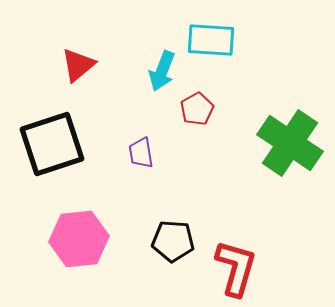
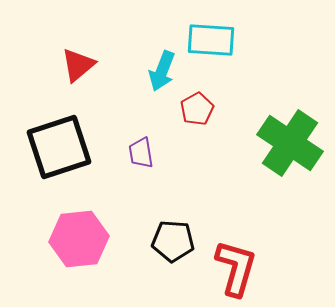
black square: moved 7 px right, 3 px down
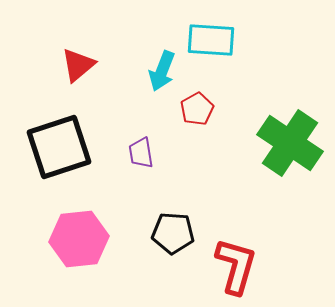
black pentagon: moved 8 px up
red L-shape: moved 2 px up
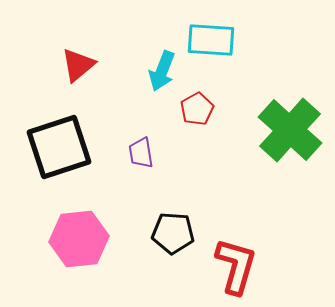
green cross: moved 13 px up; rotated 8 degrees clockwise
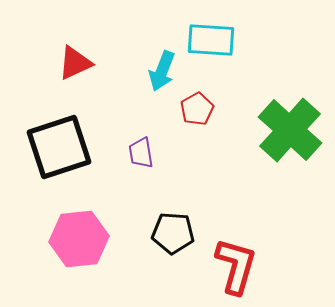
red triangle: moved 3 px left, 2 px up; rotated 15 degrees clockwise
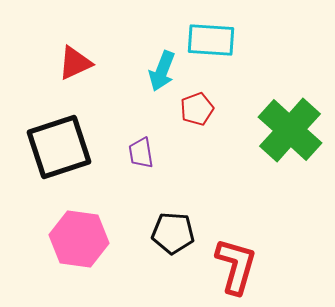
red pentagon: rotated 8 degrees clockwise
pink hexagon: rotated 14 degrees clockwise
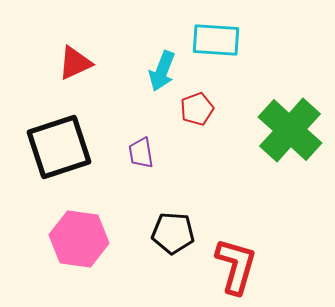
cyan rectangle: moved 5 px right
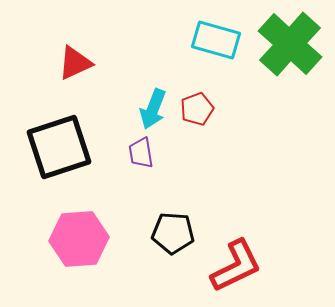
cyan rectangle: rotated 12 degrees clockwise
cyan arrow: moved 9 px left, 38 px down
green cross: moved 86 px up
pink hexagon: rotated 12 degrees counterclockwise
red L-shape: rotated 48 degrees clockwise
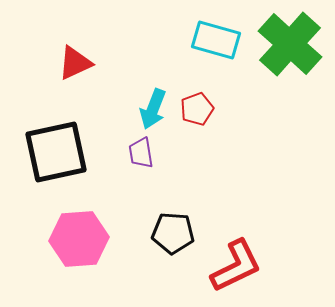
black square: moved 3 px left, 5 px down; rotated 6 degrees clockwise
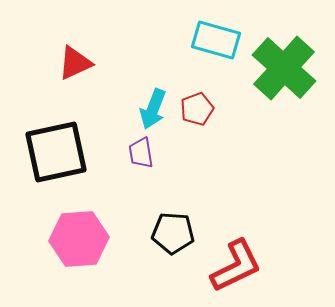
green cross: moved 6 px left, 24 px down
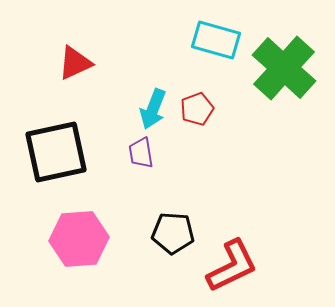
red L-shape: moved 4 px left
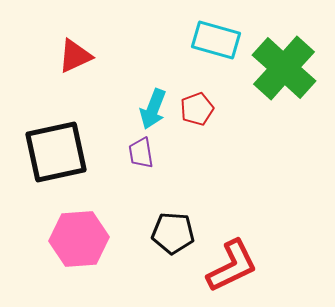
red triangle: moved 7 px up
